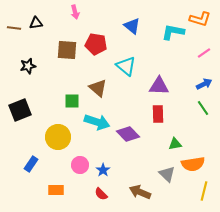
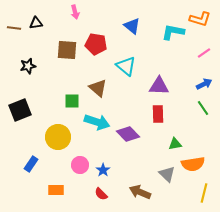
yellow line: moved 2 px down
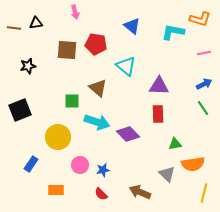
pink line: rotated 24 degrees clockwise
blue star: rotated 24 degrees clockwise
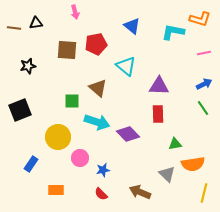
red pentagon: rotated 20 degrees counterclockwise
pink circle: moved 7 px up
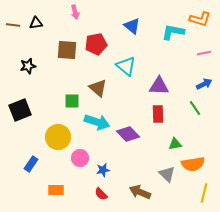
brown line: moved 1 px left, 3 px up
green line: moved 8 px left
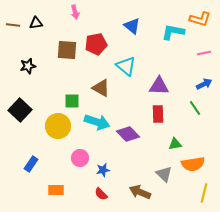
brown triangle: moved 3 px right; rotated 12 degrees counterclockwise
black square: rotated 25 degrees counterclockwise
yellow circle: moved 11 px up
gray triangle: moved 3 px left
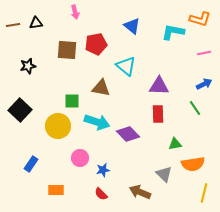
brown line: rotated 16 degrees counterclockwise
brown triangle: rotated 18 degrees counterclockwise
